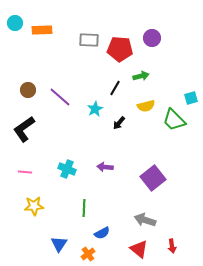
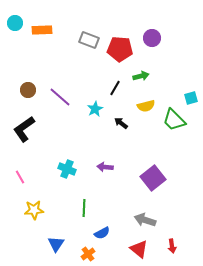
gray rectangle: rotated 18 degrees clockwise
black arrow: moved 2 px right; rotated 88 degrees clockwise
pink line: moved 5 px left, 5 px down; rotated 56 degrees clockwise
yellow star: moved 4 px down
blue triangle: moved 3 px left
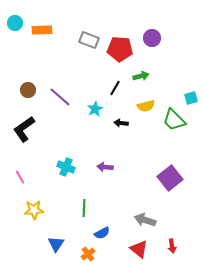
black arrow: rotated 32 degrees counterclockwise
cyan cross: moved 1 px left, 2 px up
purple square: moved 17 px right
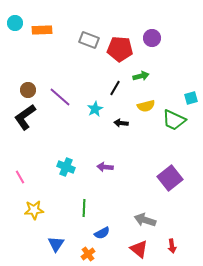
green trapezoid: rotated 20 degrees counterclockwise
black L-shape: moved 1 px right, 12 px up
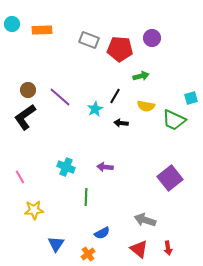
cyan circle: moved 3 px left, 1 px down
black line: moved 8 px down
yellow semicircle: rotated 24 degrees clockwise
green line: moved 2 px right, 11 px up
red arrow: moved 4 px left, 2 px down
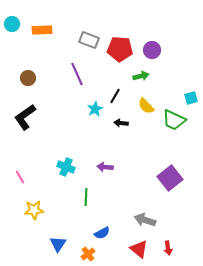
purple circle: moved 12 px down
brown circle: moved 12 px up
purple line: moved 17 px right, 23 px up; rotated 25 degrees clockwise
yellow semicircle: rotated 36 degrees clockwise
blue triangle: moved 2 px right
